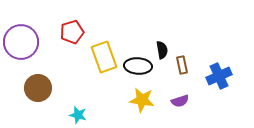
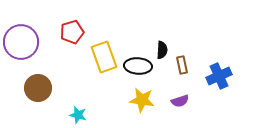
black semicircle: rotated 12 degrees clockwise
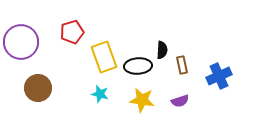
black ellipse: rotated 8 degrees counterclockwise
cyan star: moved 22 px right, 21 px up
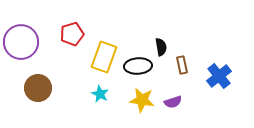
red pentagon: moved 2 px down
black semicircle: moved 1 px left, 3 px up; rotated 12 degrees counterclockwise
yellow rectangle: rotated 40 degrees clockwise
blue cross: rotated 15 degrees counterclockwise
cyan star: rotated 12 degrees clockwise
purple semicircle: moved 7 px left, 1 px down
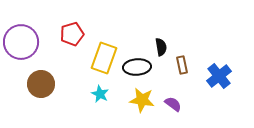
yellow rectangle: moved 1 px down
black ellipse: moved 1 px left, 1 px down
brown circle: moved 3 px right, 4 px up
purple semicircle: moved 2 px down; rotated 126 degrees counterclockwise
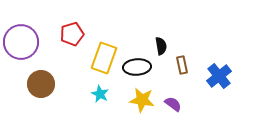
black semicircle: moved 1 px up
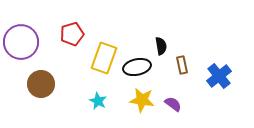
black ellipse: rotated 8 degrees counterclockwise
cyan star: moved 2 px left, 7 px down
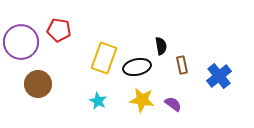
red pentagon: moved 13 px left, 4 px up; rotated 25 degrees clockwise
brown circle: moved 3 px left
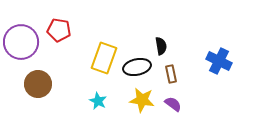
brown rectangle: moved 11 px left, 9 px down
blue cross: moved 15 px up; rotated 25 degrees counterclockwise
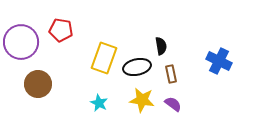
red pentagon: moved 2 px right
cyan star: moved 1 px right, 2 px down
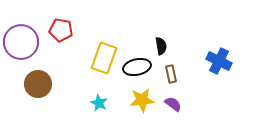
yellow star: rotated 15 degrees counterclockwise
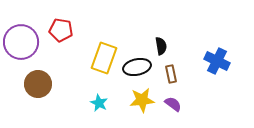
blue cross: moved 2 px left
